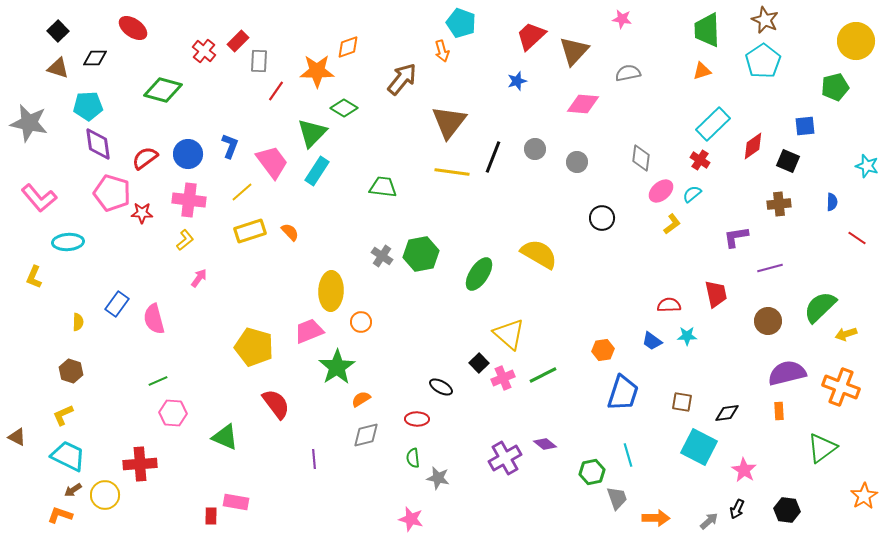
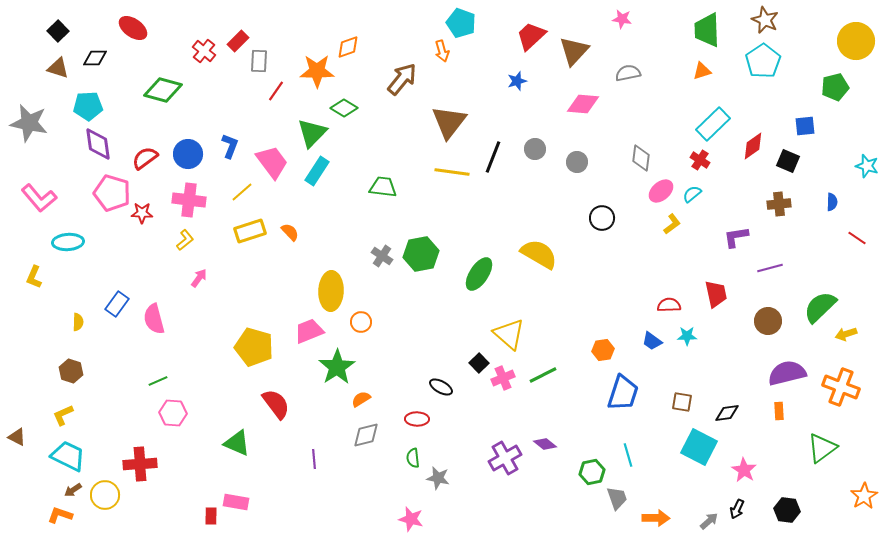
green triangle at (225, 437): moved 12 px right, 6 px down
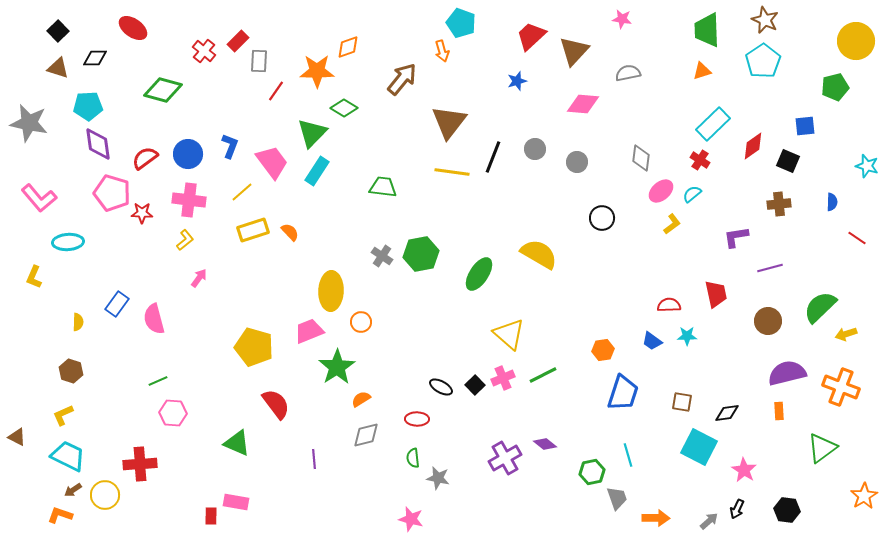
yellow rectangle at (250, 231): moved 3 px right, 1 px up
black square at (479, 363): moved 4 px left, 22 px down
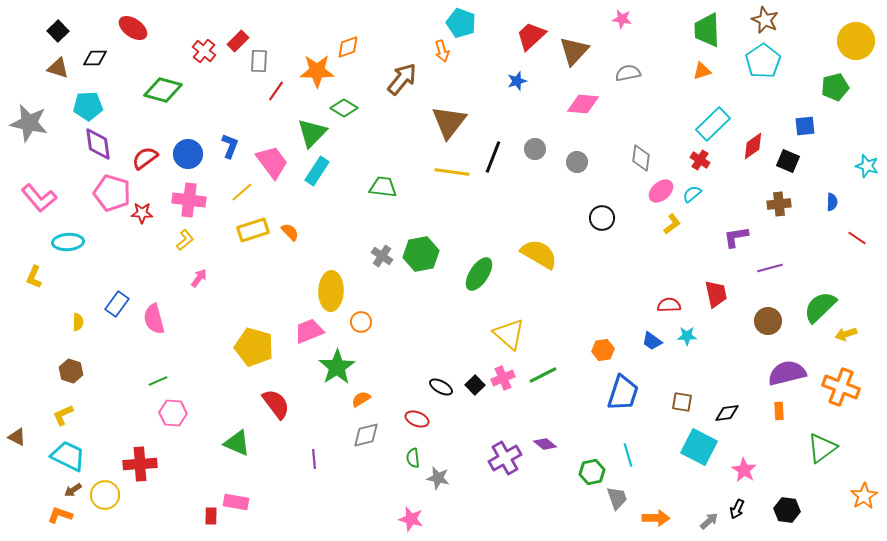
red ellipse at (417, 419): rotated 20 degrees clockwise
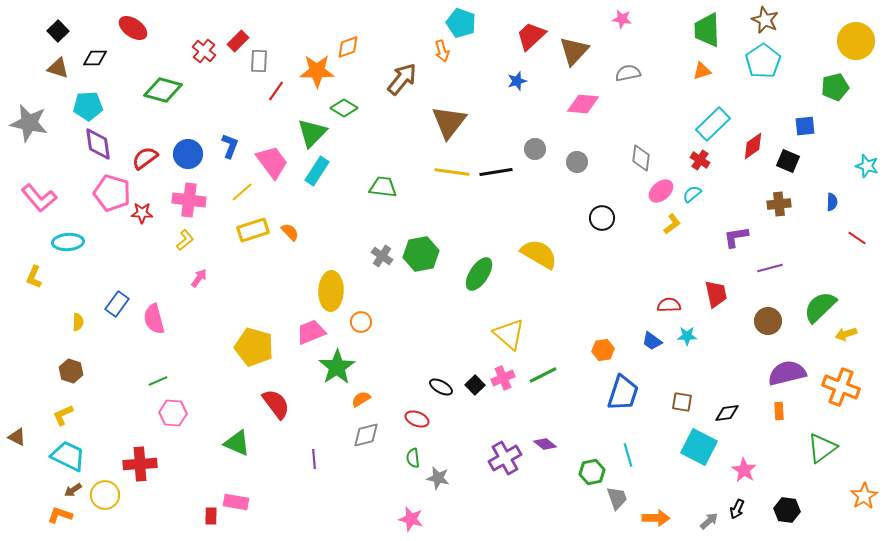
black line at (493, 157): moved 3 px right, 15 px down; rotated 60 degrees clockwise
pink trapezoid at (309, 331): moved 2 px right, 1 px down
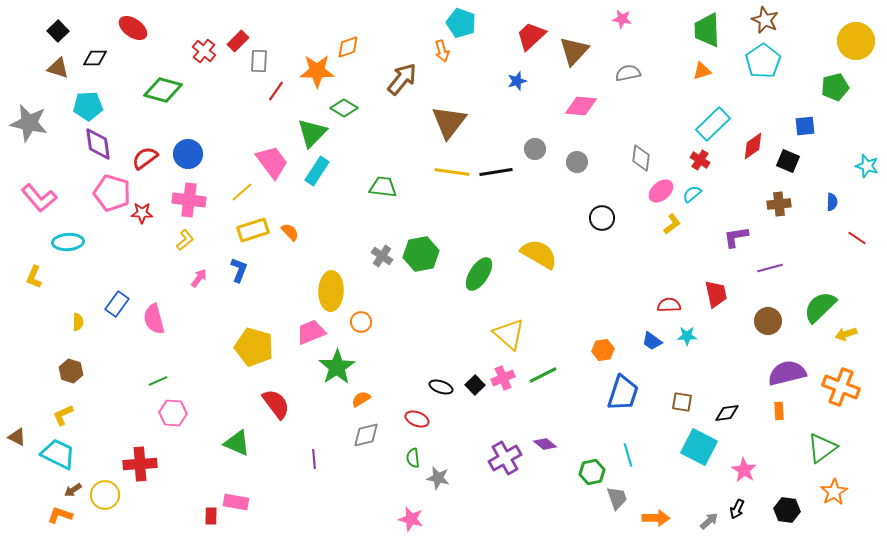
pink diamond at (583, 104): moved 2 px left, 2 px down
blue L-shape at (230, 146): moved 9 px right, 124 px down
black ellipse at (441, 387): rotated 10 degrees counterclockwise
cyan trapezoid at (68, 456): moved 10 px left, 2 px up
orange star at (864, 496): moved 30 px left, 4 px up
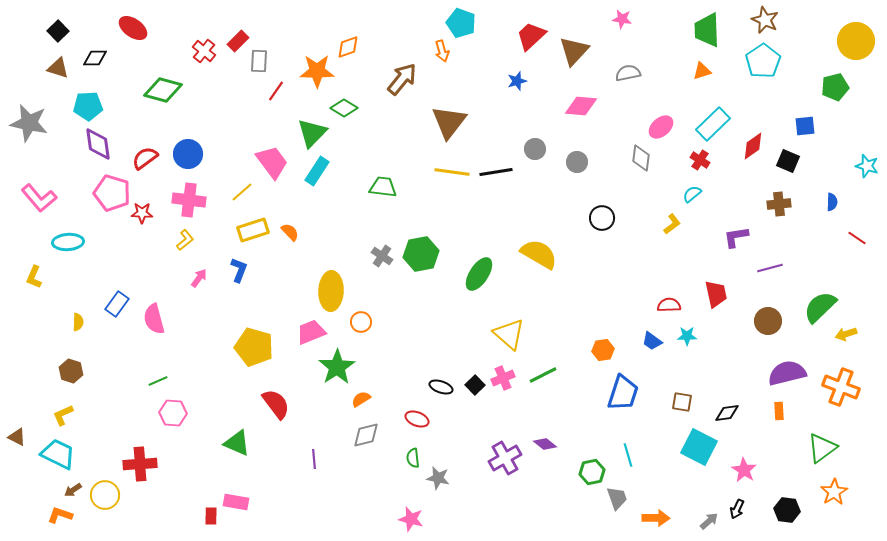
pink ellipse at (661, 191): moved 64 px up
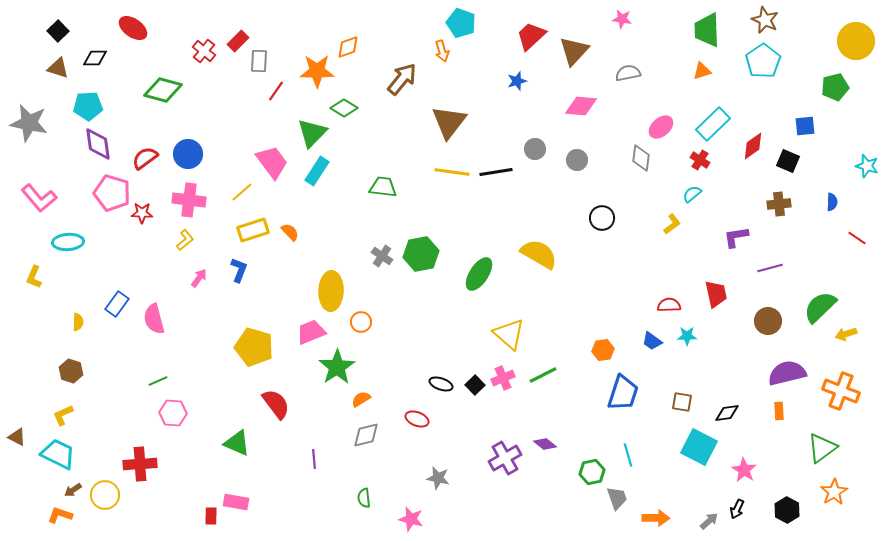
gray circle at (577, 162): moved 2 px up
black ellipse at (441, 387): moved 3 px up
orange cross at (841, 387): moved 4 px down
green semicircle at (413, 458): moved 49 px left, 40 px down
black hexagon at (787, 510): rotated 20 degrees clockwise
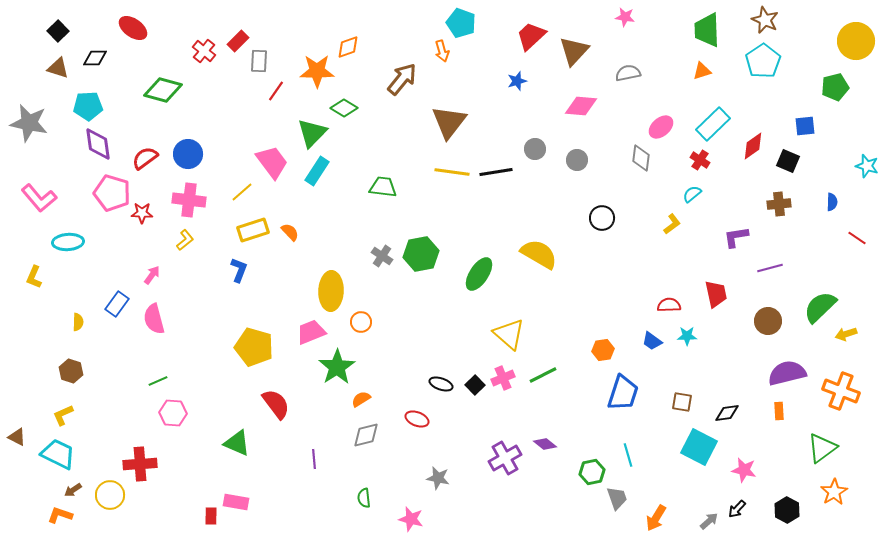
pink star at (622, 19): moved 3 px right, 2 px up
pink arrow at (199, 278): moved 47 px left, 3 px up
pink star at (744, 470): rotated 20 degrees counterclockwise
yellow circle at (105, 495): moved 5 px right
black arrow at (737, 509): rotated 18 degrees clockwise
orange arrow at (656, 518): rotated 120 degrees clockwise
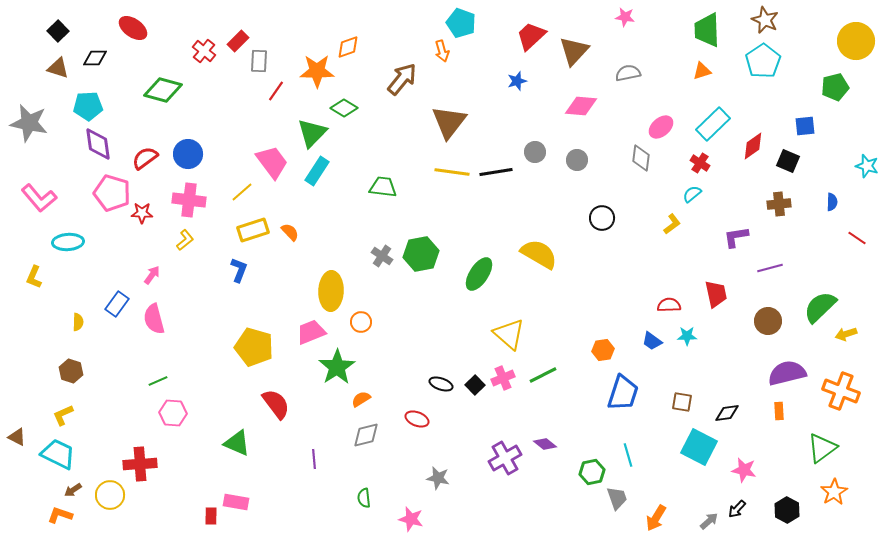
gray circle at (535, 149): moved 3 px down
red cross at (700, 160): moved 3 px down
